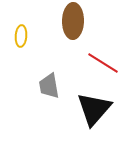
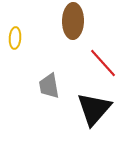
yellow ellipse: moved 6 px left, 2 px down
red line: rotated 16 degrees clockwise
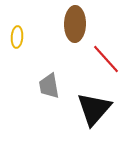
brown ellipse: moved 2 px right, 3 px down
yellow ellipse: moved 2 px right, 1 px up
red line: moved 3 px right, 4 px up
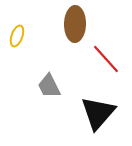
yellow ellipse: moved 1 px up; rotated 15 degrees clockwise
gray trapezoid: rotated 16 degrees counterclockwise
black triangle: moved 4 px right, 4 px down
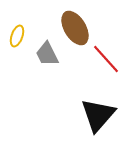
brown ellipse: moved 4 px down; rotated 32 degrees counterclockwise
gray trapezoid: moved 2 px left, 32 px up
black triangle: moved 2 px down
